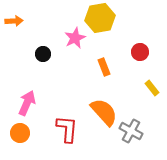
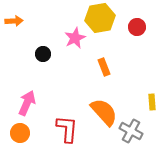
red circle: moved 3 px left, 25 px up
yellow rectangle: moved 14 px down; rotated 35 degrees clockwise
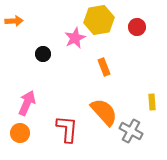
yellow hexagon: moved 1 px left, 2 px down
